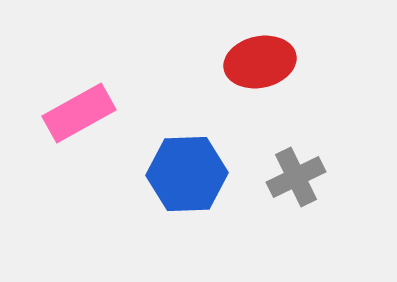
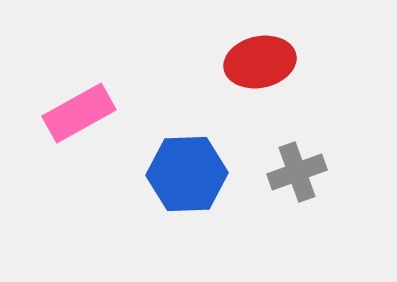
gray cross: moved 1 px right, 5 px up; rotated 6 degrees clockwise
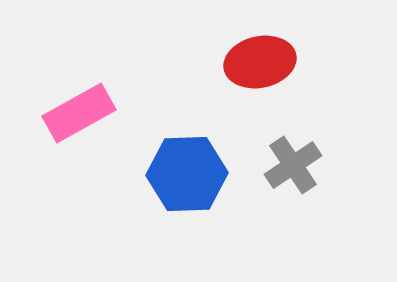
gray cross: moved 4 px left, 7 px up; rotated 14 degrees counterclockwise
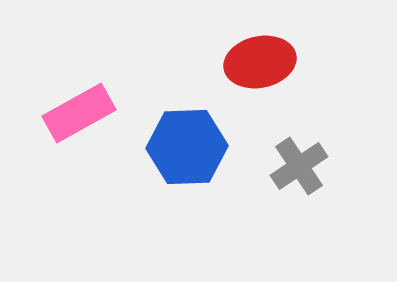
gray cross: moved 6 px right, 1 px down
blue hexagon: moved 27 px up
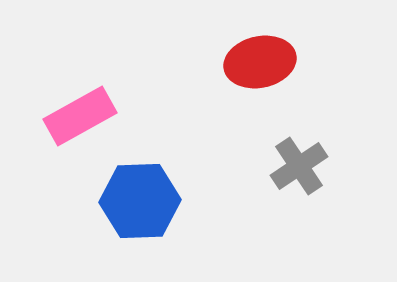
pink rectangle: moved 1 px right, 3 px down
blue hexagon: moved 47 px left, 54 px down
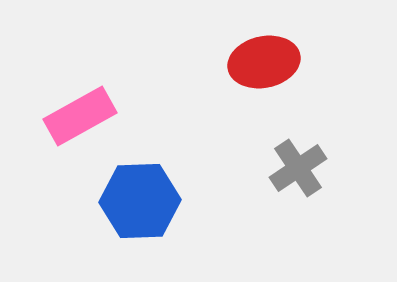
red ellipse: moved 4 px right
gray cross: moved 1 px left, 2 px down
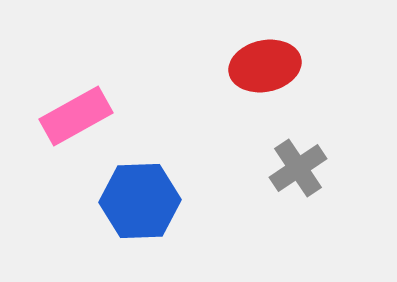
red ellipse: moved 1 px right, 4 px down
pink rectangle: moved 4 px left
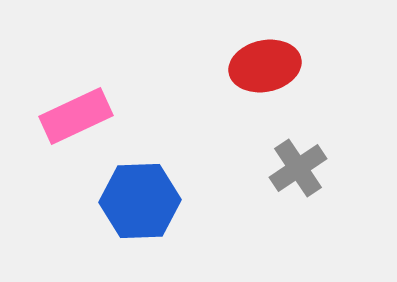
pink rectangle: rotated 4 degrees clockwise
